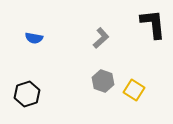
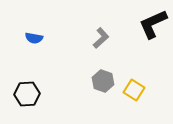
black L-shape: rotated 108 degrees counterclockwise
black hexagon: rotated 15 degrees clockwise
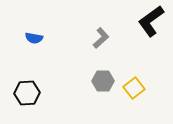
black L-shape: moved 2 px left, 3 px up; rotated 12 degrees counterclockwise
gray hexagon: rotated 20 degrees counterclockwise
yellow square: moved 2 px up; rotated 20 degrees clockwise
black hexagon: moved 1 px up
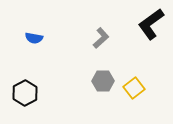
black L-shape: moved 3 px down
black hexagon: moved 2 px left; rotated 25 degrees counterclockwise
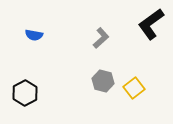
blue semicircle: moved 3 px up
gray hexagon: rotated 15 degrees clockwise
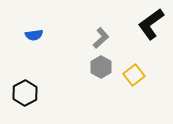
blue semicircle: rotated 18 degrees counterclockwise
gray hexagon: moved 2 px left, 14 px up; rotated 15 degrees clockwise
yellow square: moved 13 px up
